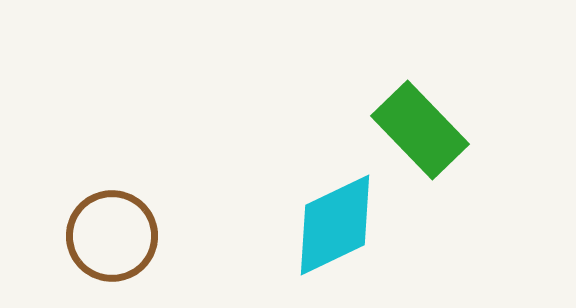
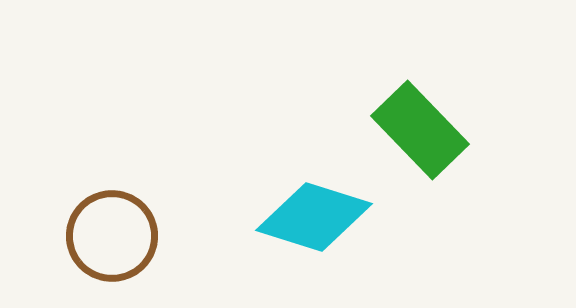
cyan diamond: moved 21 px left, 8 px up; rotated 43 degrees clockwise
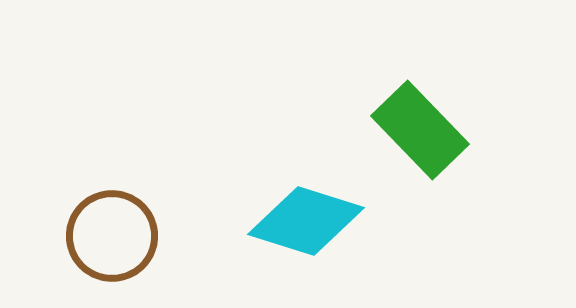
cyan diamond: moved 8 px left, 4 px down
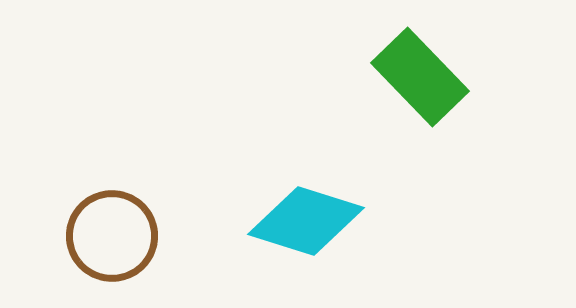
green rectangle: moved 53 px up
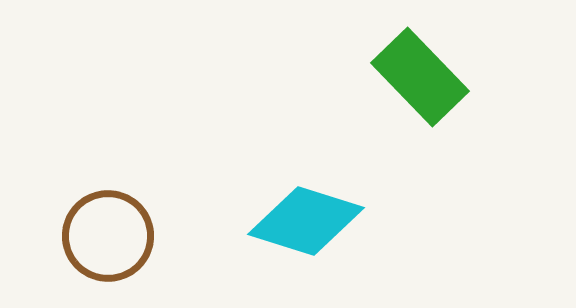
brown circle: moved 4 px left
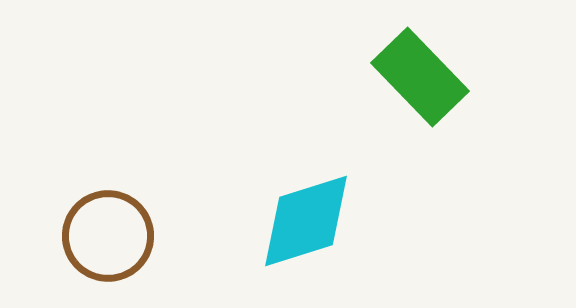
cyan diamond: rotated 35 degrees counterclockwise
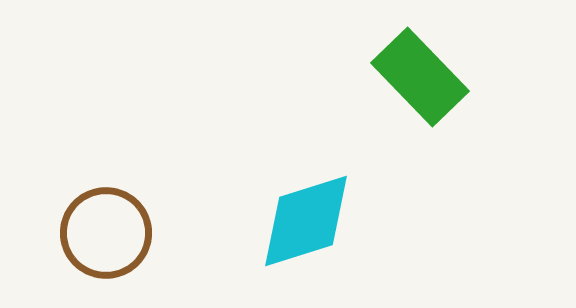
brown circle: moved 2 px left, 3 px up
